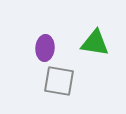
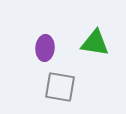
gray square: moved 1 px right, 6 px down
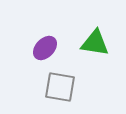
purple ellipse: rotated 40 degrees clockwise
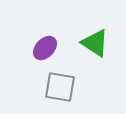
green triangle: rotated 24 degrees clockwise
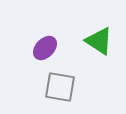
green triangle: moved 4 px right, 2 px up
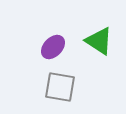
purple ellipse: moved 8 px right, 1 px up
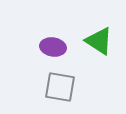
purple ellipse: rotated 55 degrees clockwise
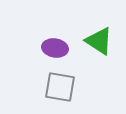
purple ellipse: moved 2 px right, 1 px down
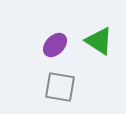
purple ellipse: moved 3 px up; rotated 55 degrees counterclockwise
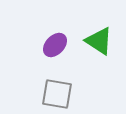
gray square: moved 3 px left, 7 px down
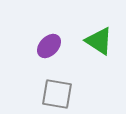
purple ellipse: moved 6 px left, 1 px down
